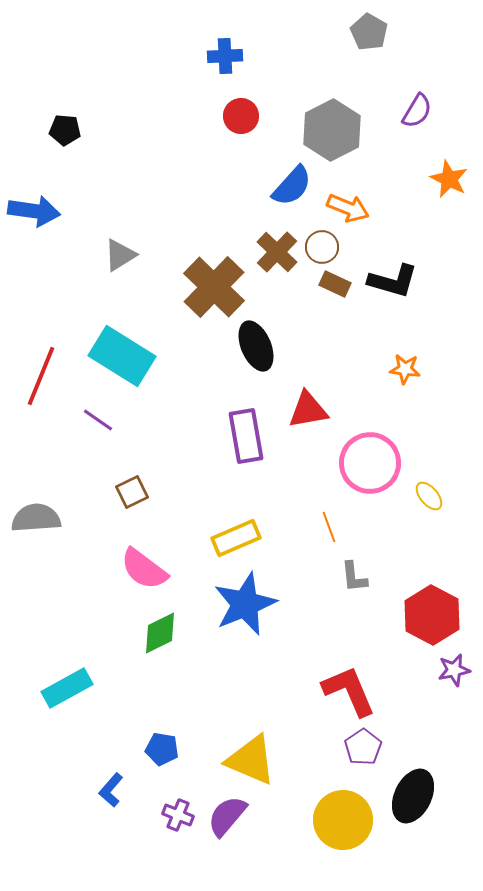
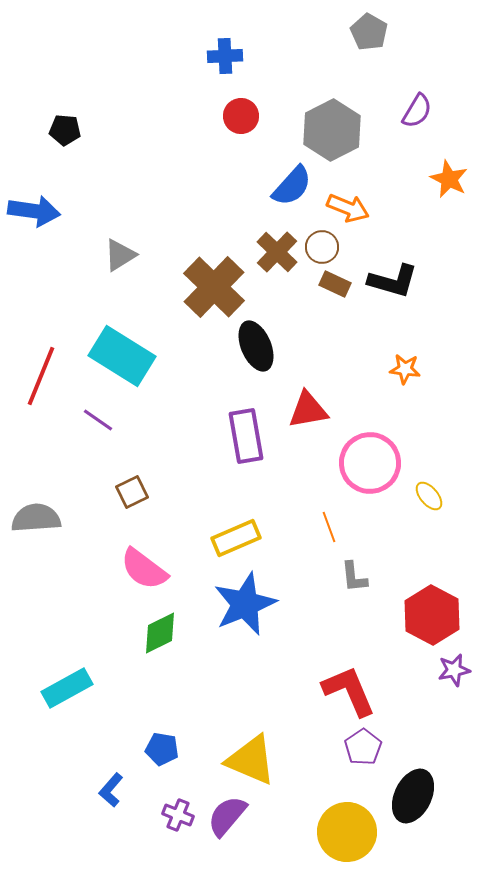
yellow circle at (343, 820): moved 4 px right, 12 px down
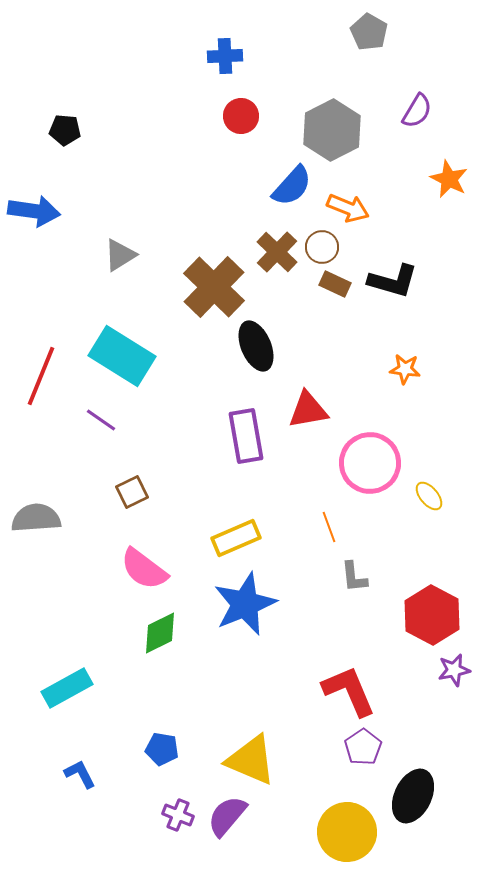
purple line at (98, 420): moved 3 px right
blue L-shape at (111, 790): moved 31 px left, 16 px up; rotated 112 degrees clockwise
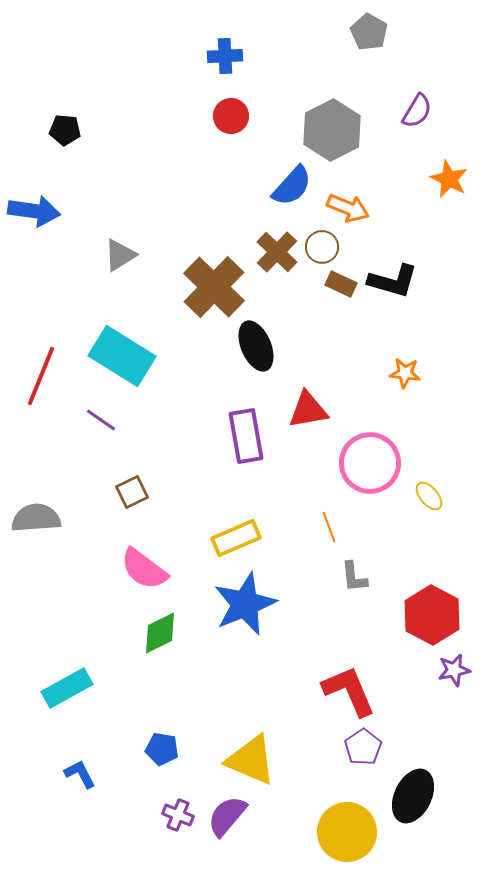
red circle at (241, 116): moved 10 px left
brown rectangle at (335, 284): moved 6 px right
orange star at (405, 369): moved 4 px down
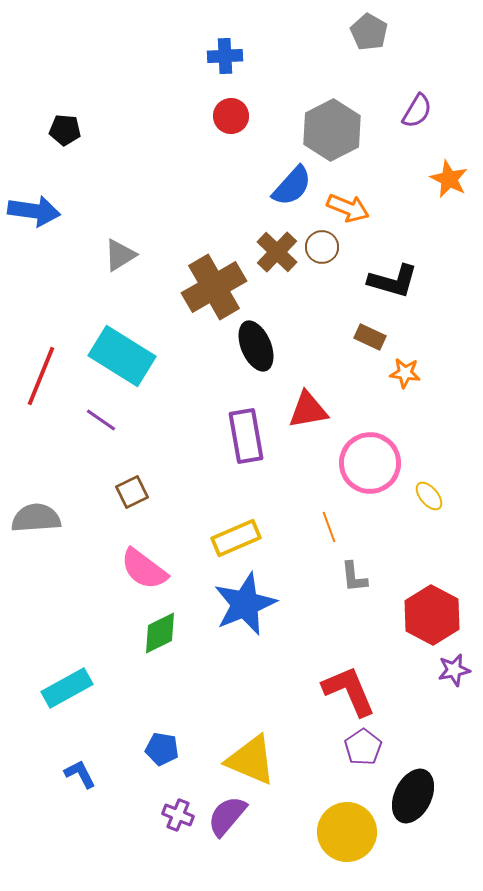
brown rectangle at (341, 284): moved 29 px right, 53 px down
brown cross at (214, 287): rotated 16 degrees clockwise
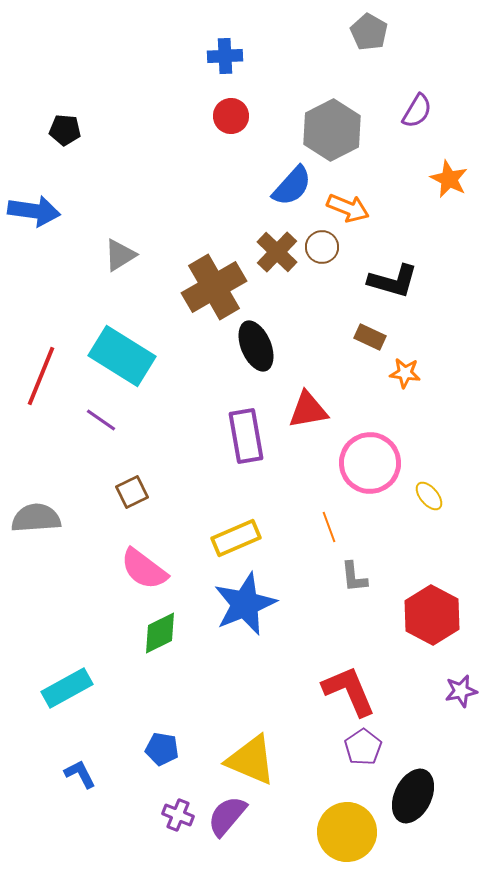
purple star at (454, 670): moved 7 px right, 21 px down
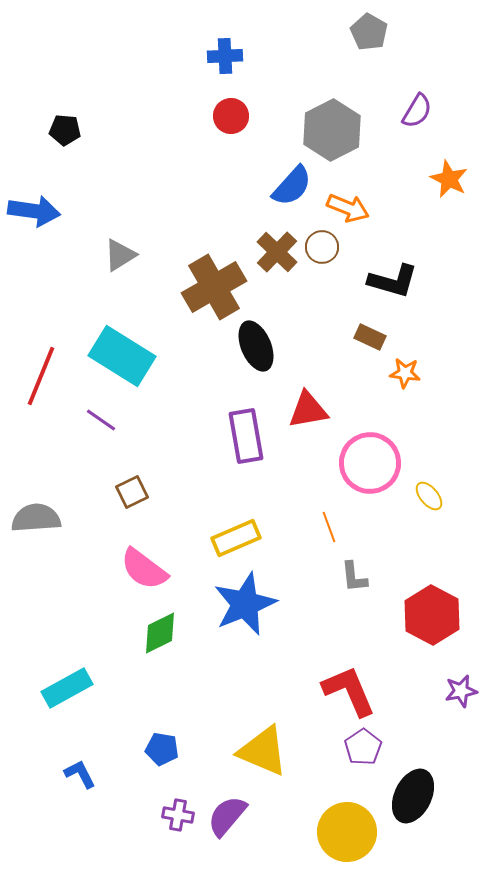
yellow triangle at (251, 760): moved 12 px right, 9 px up
purple cross at (178, 815): rotated 12 degrees counterclockwise
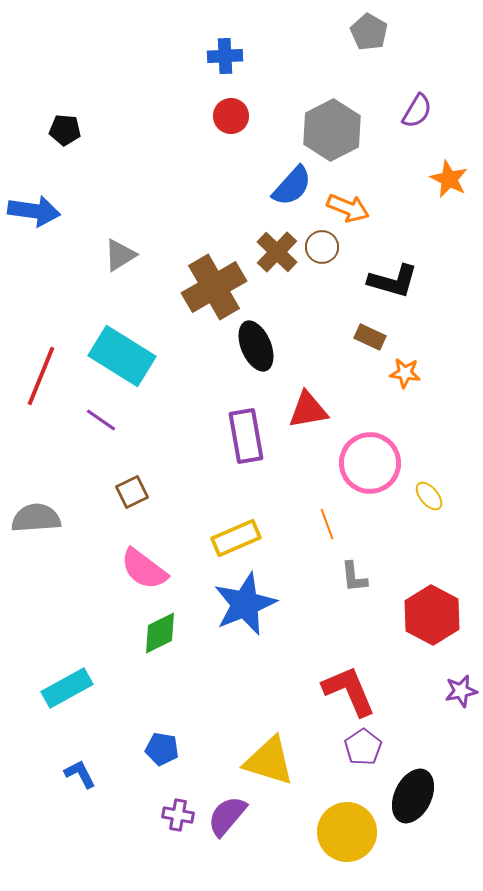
orange line at (329, 527): moved 2 px left, 3 px up
yellow triangle at (263, 751): moved 6 px right, 10 px down; rotated 6 degrees counterclockwise
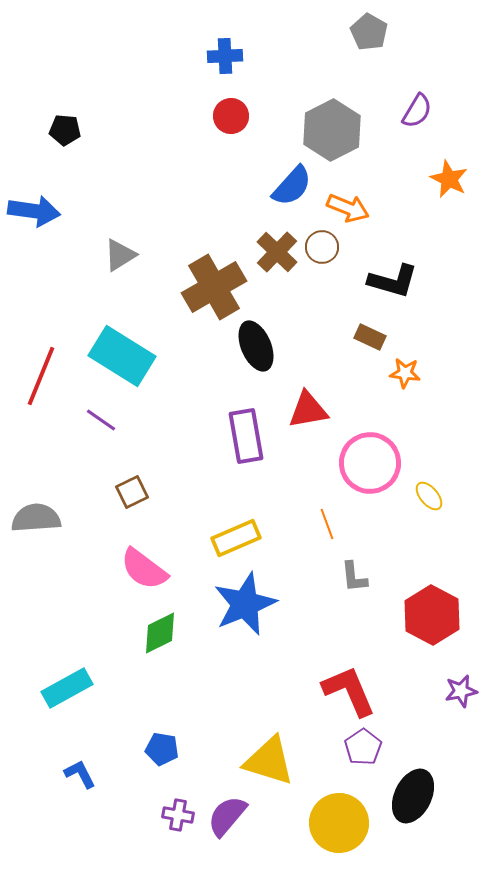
yellow circle at (347, 832): moved 8 px left, 9 px up
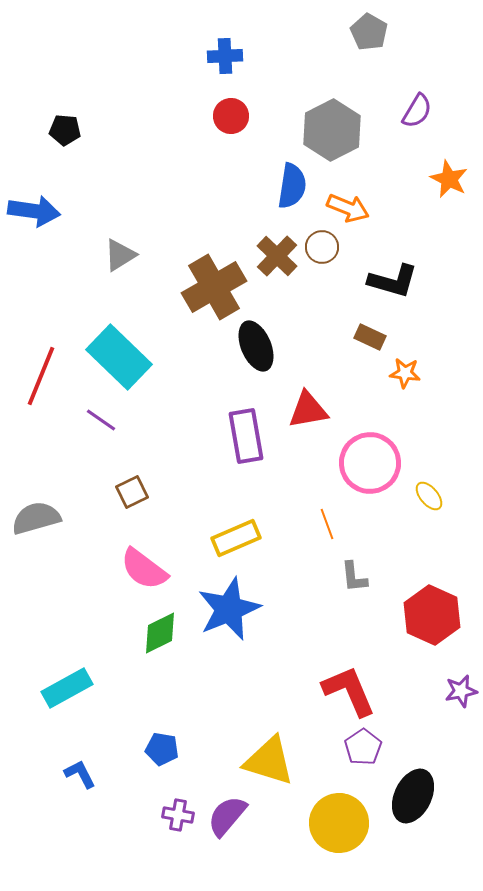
blue semicircle at (292, 186): rotated 33 degrees counterclockwise
brown cross at (277, 252): moved 4 px down
cyan rectangle at (122, 356): moved 3 px left, 1 px down; rotated 12 degrees clockwise
gray semicircle at (36, 518): rotated 12 degrees counterclockwise
blue star at (245, 604): moved 16 px left, 5 px down
red hexagon at (432, 615): rotated 4 degrees counterclockwise
